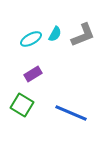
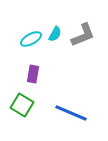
purple rectangle: rotated 48 degrees counterclockwise
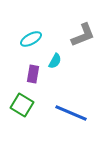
cyan semicircle: moved 27 px down
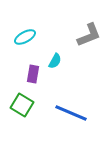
gray L-shape: moved 6 px right
cyan ellipse: moved 6 px left, 2 px up
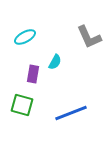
gray L-shape: moved 2 px down; rotated 88 degrees clockwise
cyan semicircle: moved 1 px down
green square: rotated 15 degrees counterclockwise
blue line: rotated 44 degrees counterclockwise
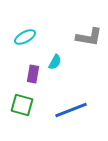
gray L-shape: rotated 56 degrees counterclockwise
blue line: moved 3 px up
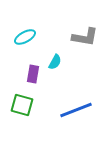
gray L-shape: moved 4 px left
blue line: moved 5 px right
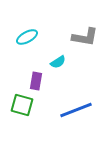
cyan ellipse: moved 2 px right
cyan semicircle: moved 3 px right; rotated 28 degrees clockwise
purple rectangle: moved 3 px right, 7 px down
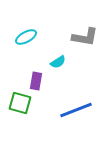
cyan ellipse: moved 1 px left
green square: moved 2 px left, 2 px up
